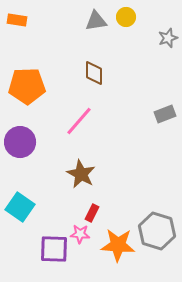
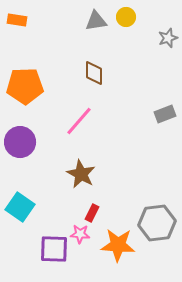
orange pentagon: moved 2 px left
gray hexagon: moved 8 px up; rotated 24 degrees counterclockwise
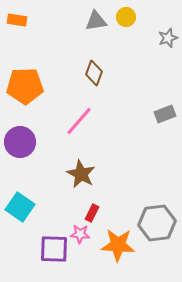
brown diamond: rotated 20 degrees clockwise
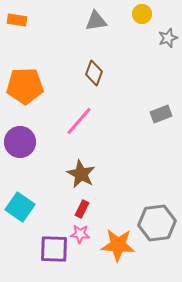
yellow circle: moved 16 px right, 3 px up
gray rectangle: moved 4 px left
red rectangle: moved 10 px left, 4 px up
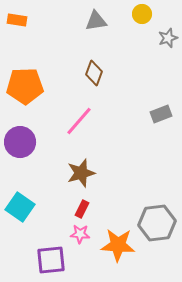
brown star: moved 1 px up; rotated 28 degrees clockwise
purple square: moved 3 px left, 11 px down; rotated 8 degrees counterclockwise
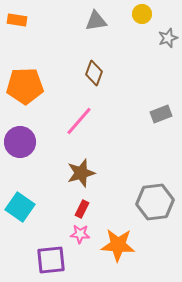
gray hexagon: moved 2 px left, 21 px up
